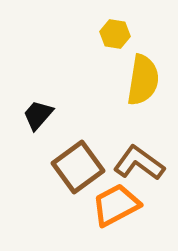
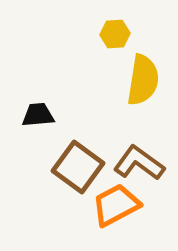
yellow hexagon: rotated 12 degrees counterclockwise
black trapezoid: rotated 44 degrees clockwise
brown square: rotated 18 degrees counterclockwise
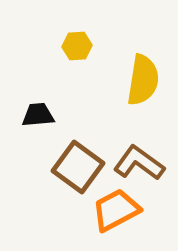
yellow hexagon: moved 38 px left, 12 px down
orange trapezoid: moved 5 px down
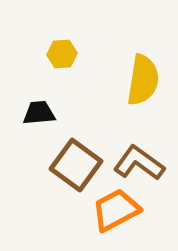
yellow hexagon: moved 15 px left, 8 px down
black trapezoid: moved 1 px right, 2 px up
brown square: moved 2 px left, 2 px up
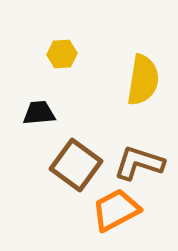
brown L-shape: rotated 18 degrees counterclockwise
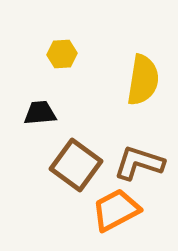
black trapezoid: moved 1 px right
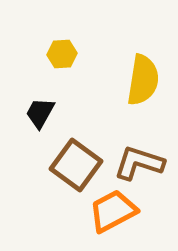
black trapezoid: rotated 56 degrees counterclockwise
orange trapezoid: moved 3 px left, 1 px down
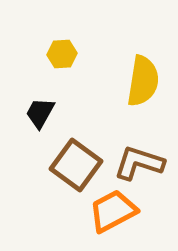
yellow semicircle: moved 1 px down
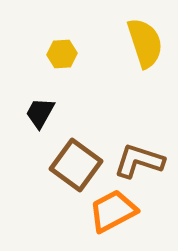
yellow semicircle: moved 2 px right, 38 px up; rotated 27 degrees counterclockwise
brown L-shape: moved 2 px up
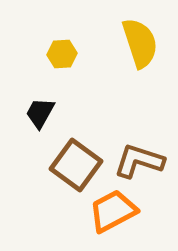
yellow semicircle: moved 5 px left
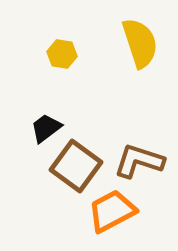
yellow hexagon: rotated 12 degrees clockwise
black trapezoid: moved 6 px right, 15 px down; rotated 24 degrees clockwise
brown square: moved 1 px down
orange trapezoid: moved 1 px left
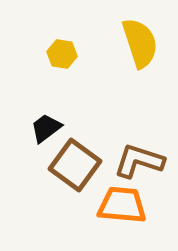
brown square: moved 1 px left, 1 px up
orange trapezoid: moved 10 px right, 6 px up; rotated 33 degrees clockwise
